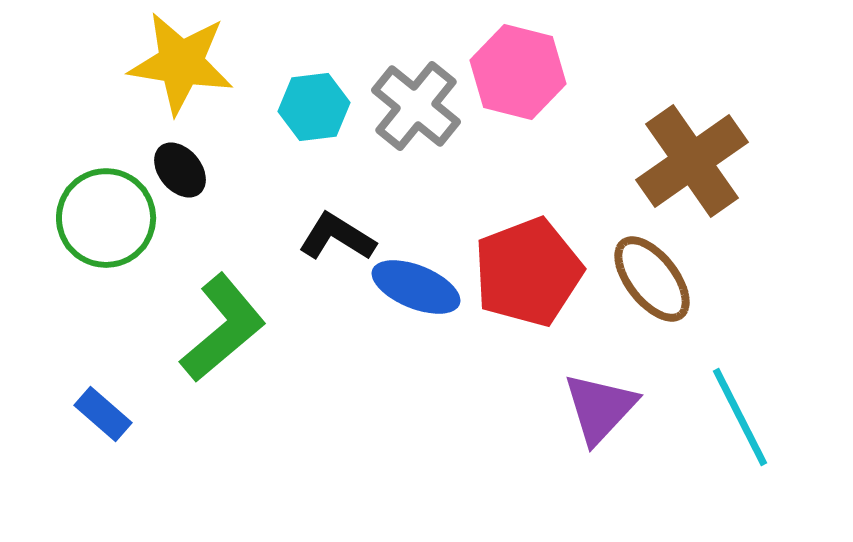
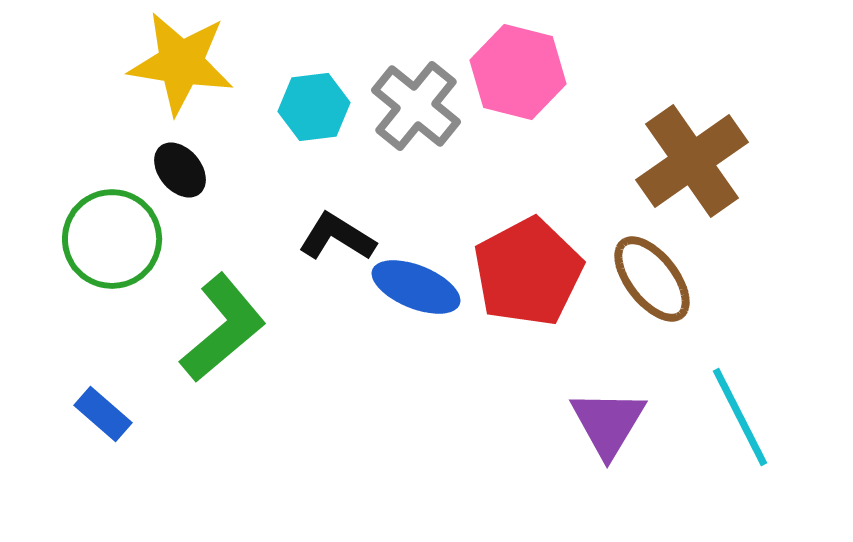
green circle: moved 6 px right, 21 px down
red pentagon: rotated 7 degrees counterclockwise
purple triangle: moved 8 px right, 15 px down; rotated 12 degrees counterclockwise
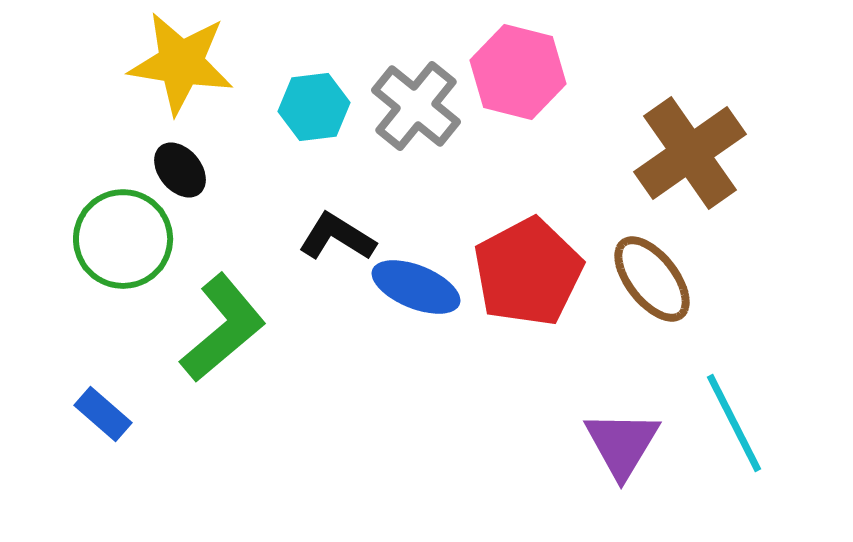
brown cross: moved 2 px left, 8 px up
green circle: moved 11 px right
cyan line: moved 6 px left, 6 px down
purple triangle: moved 14 px right, 21 px down
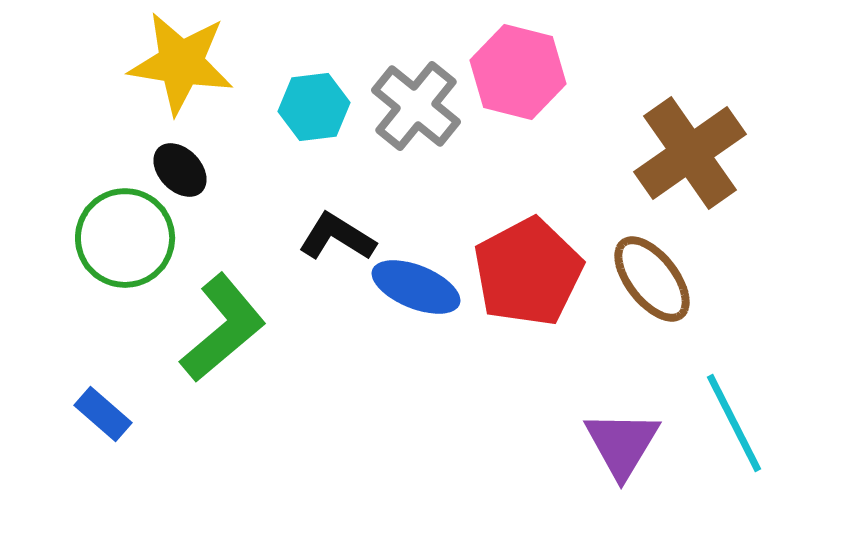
black ellipse: rotated 4 degrees counterclockwise
green circle: moved 2 px right, 1 px up
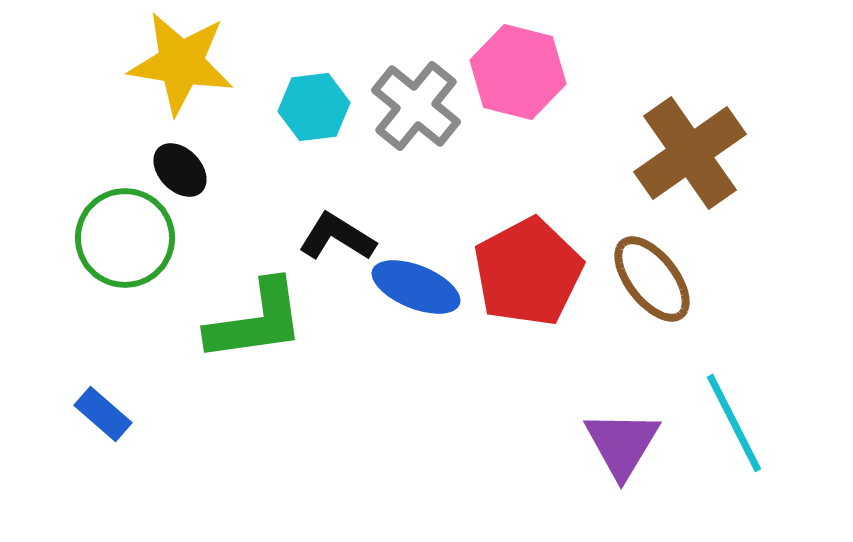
green L-shape: moved 33 px right, 7 px up; rotated 32 degrees clockwise
